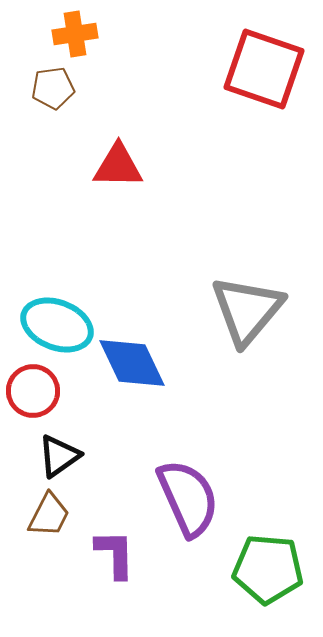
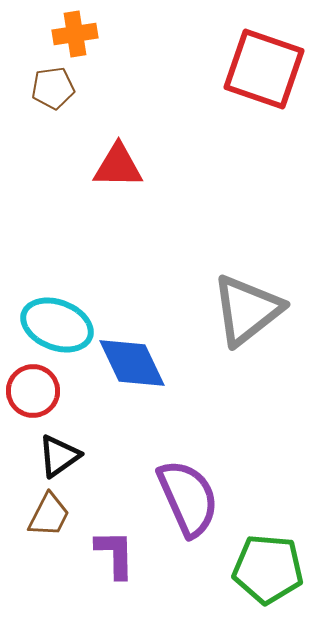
gray triangle: rotated 12 degrees clockwise
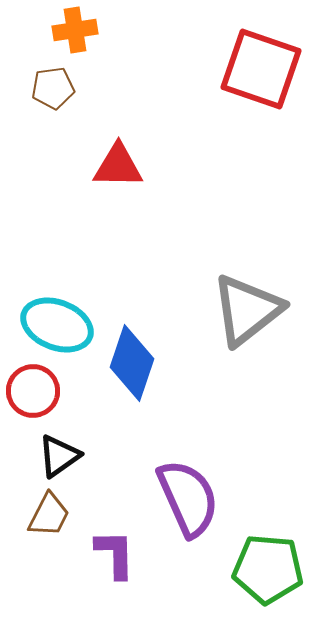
orange cross: moved 4 px up
red square: moved 3 px left
blue diamond: rotated 44 degrees clockwise
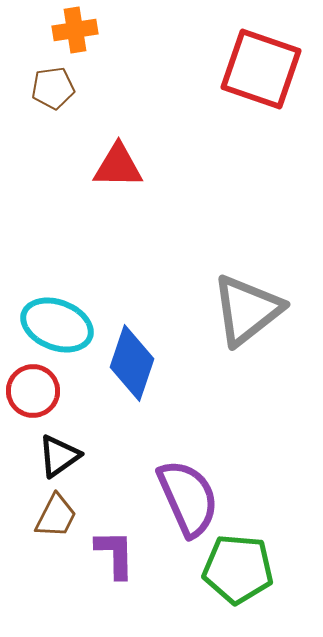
brown trapezoid: moved 7 px right, 1 px down
green pentagon: moved 30 px left
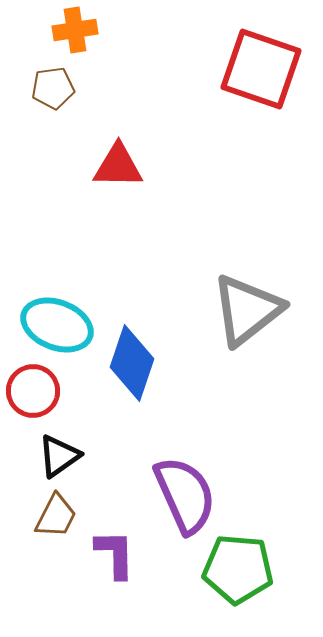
purple semicircle: moved 3 px left, 3 px up
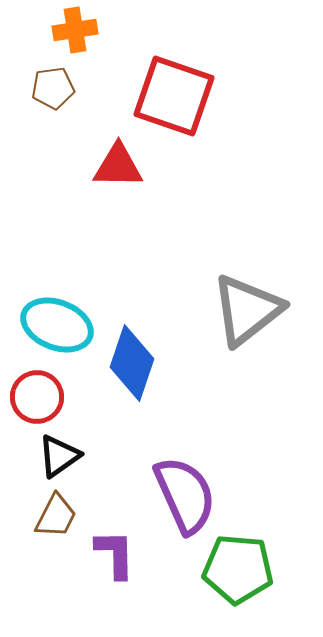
red square: moved 87 px left, 27 px down
red circle: moved 4 px right, 6 px down
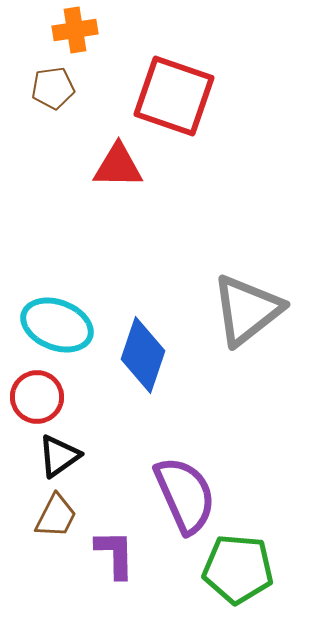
blue diamond: moved 11 px right, 8 px up
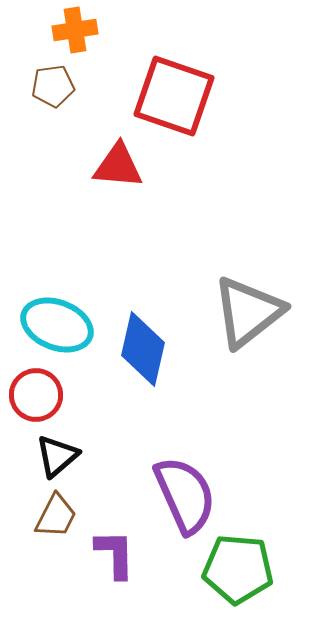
brown pentagon: moved 2 px up
red triangle: rotated 4 degrees clockwise
gray triangle: moved 1 px right, 2 px down
blue diamond: moved 6 px up; rotated 6 degrees counterclockwise
red circle: moved 1 px left, 2 px up
black triangle: moved 2 px left; rotated 6 degrees counterclockwise
